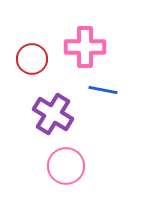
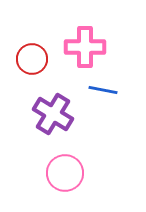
pink circle: moved 1 px left, 7 px down
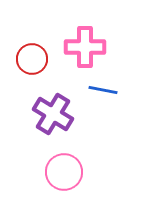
pink circle: moved 1 px left, 1 px up
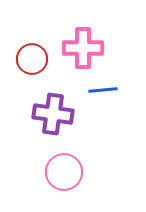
pink cross: moved 2 px left, 1 px down
blue line: rotated 16 degrees counterclockwise
purple cross: rotated 24 degrees counterclockwise
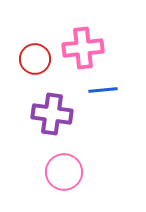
pink cross: rotated 6 degrees counterclockwise
red circle: moved 3 px right
purple cross: moved 1 px left
